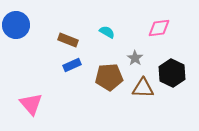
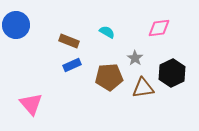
brown rectangle: moved 1 px right, 1 px down
black hexagon: rotated 8 degrees clockwise
brown triangle: rotated 10 degrees counterclockwise
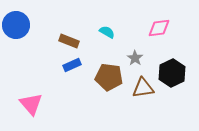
brown pentagon: rotated 12 degrees clockwise
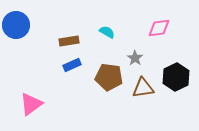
brown rectangle: rotated 30 degrees counterclockwise
black hexagon: moved 4 px right, 4 px down
pink triangle: rotated 35 degrees clockwise
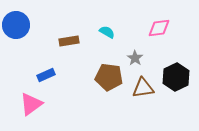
blue rectangle: moved 26 px left, 10 px down
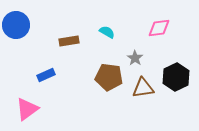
pink triangle: moved 4 px left, 5 px down
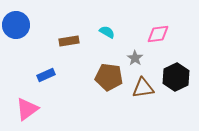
pink diamond: moved 1 px left, 6 px down
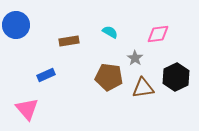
cyan semicircle: moved 3 px right
pink triangle: rotated 35 degrees counterclockwise
